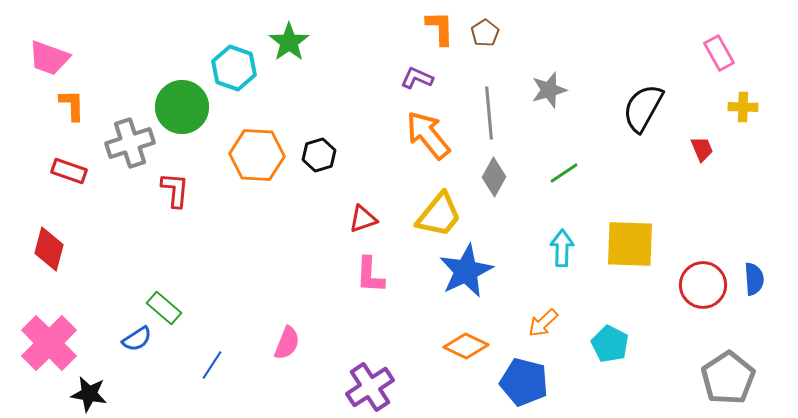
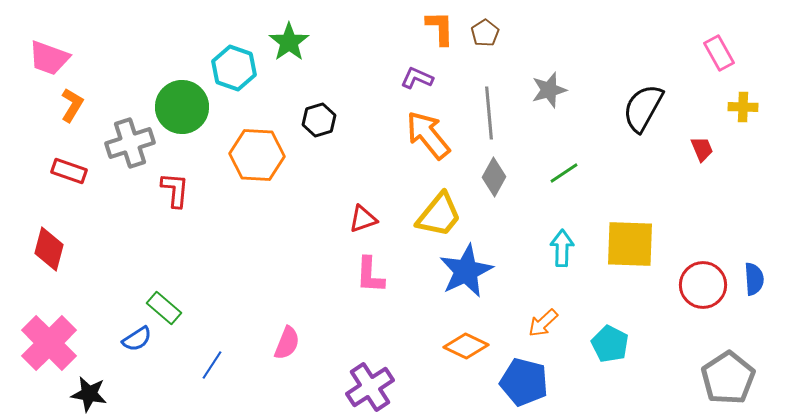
orange L-shape at (72, 105): rotated 32 degrees clockwise
black hexagon at (319, 155): moved 35 px up
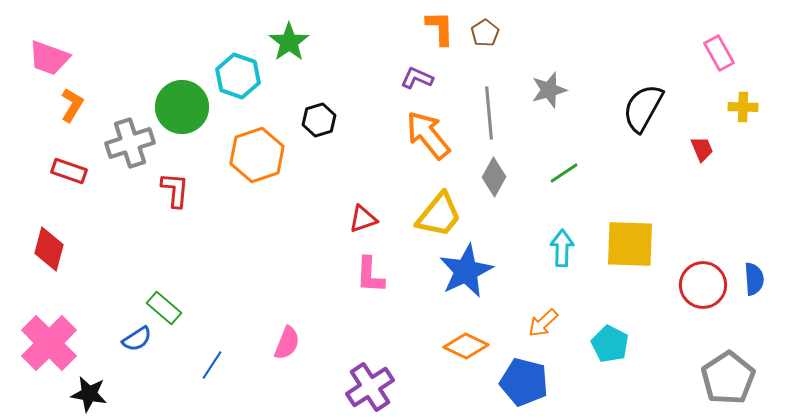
cyan hexagon at (234, 68): moved 4 px right, 8 px down
orange hexagon at (257, 155): rotated 22 degrees counterclockwise
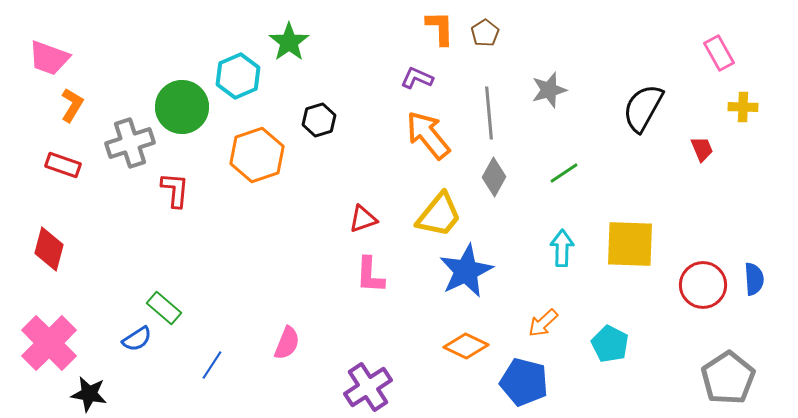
cyan hexagon at (238, 76): rotated 18 degrees clockwise
red rectangle at (69, 171): moved 6 px left, 6 px up
purple cross at (370, 387): moved 2 px left
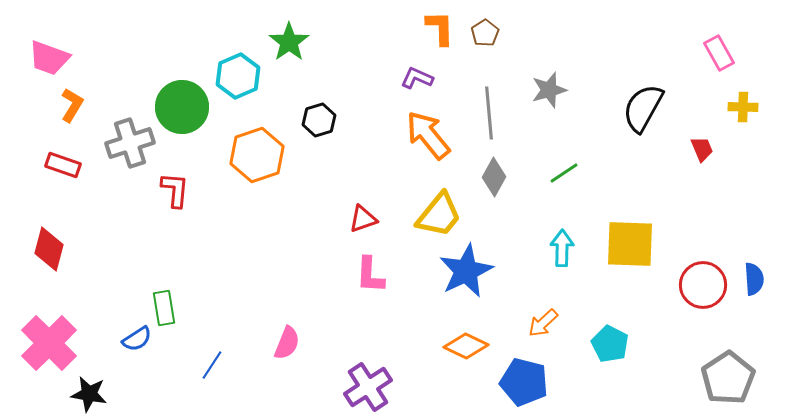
green rectangle at (164, 308): rotated 40 degrees clockwise
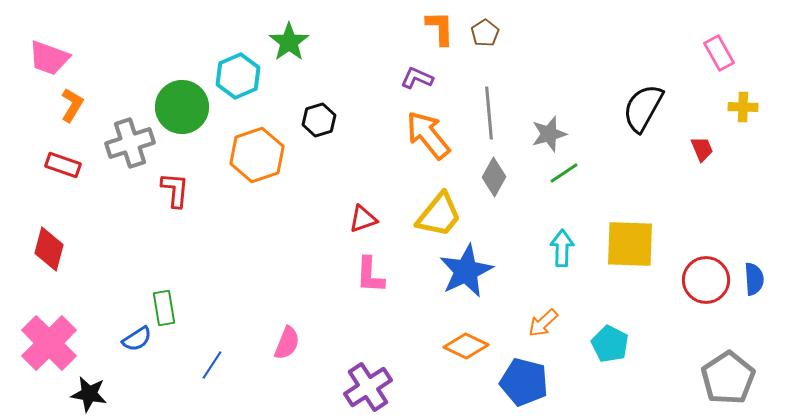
gray star at (549, 90): moved 44 px down
red circle at (703, 285): moved 3 px right, 5 px up
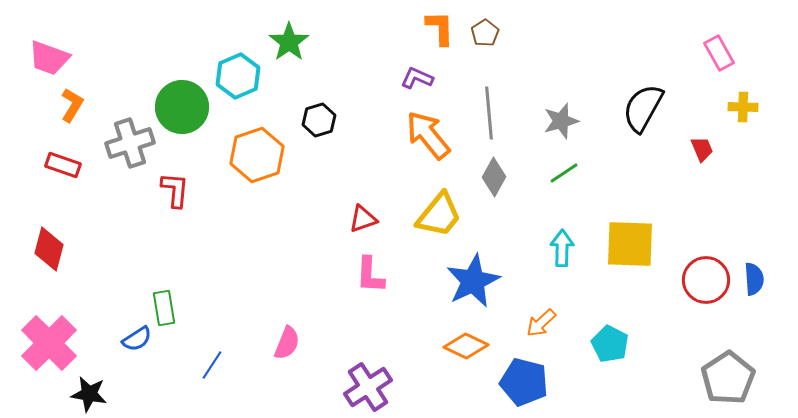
gray star at (549, 134): moved 12 px right, 13 px up
blue star at (466, 271): moved 7 px right, 10 px down
orange arrow at (543, 323): moved 2 px left
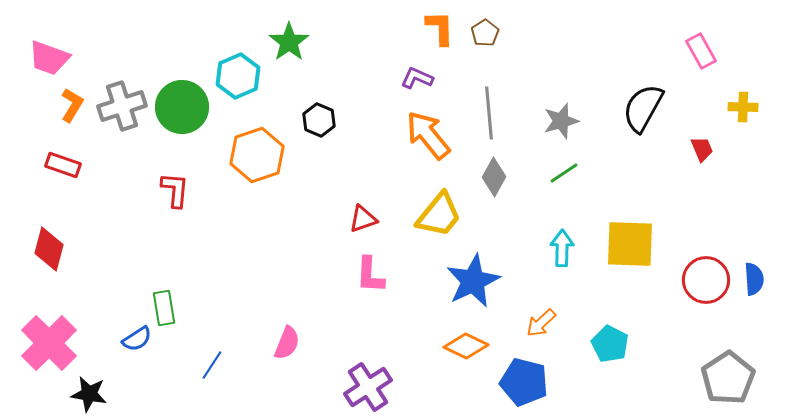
pink rectangle at (719, 53): moved 18 px left, 2 px up
black hexagon at (319, 120): rotated 20 degrees counterclockwise
gray cross at (130, 143): moved 8 px left, 37 px up
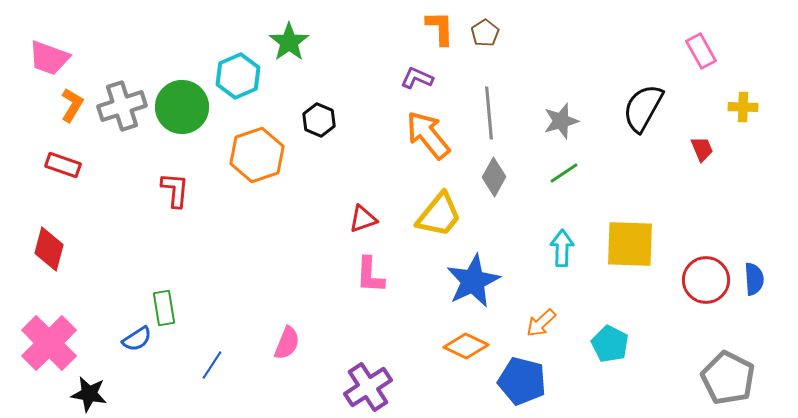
gray pentagon at (728, 378): rotated 12 degrees counterclockwise
blue pentagon at (524, 382): moved 2 px left, 1 px up
